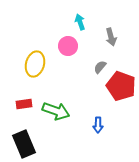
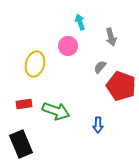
black rectangle: moved 3 px left
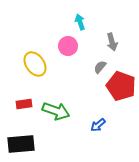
gray arrow: moved 1 px right, 5 px down
yellow ellipse: rotated 50 degrees counterclockwise
blue arrow: rotated 49 degrees clockwise
black rectangle: rotated 72 degrees counterclockwise
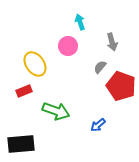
red rectangle: moved 13 px up; rotated 14 degrees counterclockwise
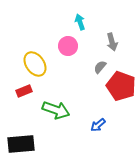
green arrow: moved 1 px up
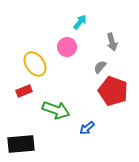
cyan arrow: rotated 56 degrees clockwise
pink circle: moved 1 px left, 1 px down
red pentagon: moved 8 px left, 5 px down
blue arrow: moved 11 px left, 3 px down
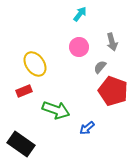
cyan arrow: moved 8 px up
pink circle: moved 12 px right
black rectangle: rotated 40 degrees clockwise
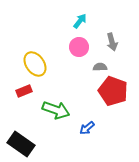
cyan arrow: moved 7 px down
gray semicircle: rotated 48 degrees clockwise
